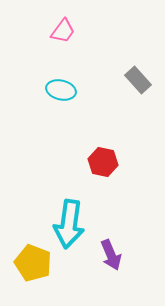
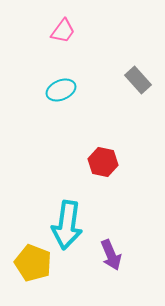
cyan ellipse: rotated 36 degrees counterclockwise
cyan arrow: moved 2 px left, 1 px down
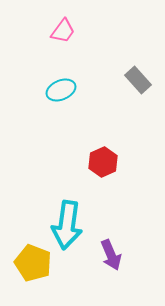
red hexagon: rotated 24 degrees clockwise
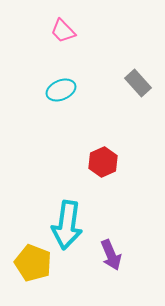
pink trapezoid: rotated 100 degrees clockwise
gray rectangle: moved 3 px down
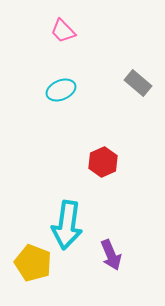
gray rectangle: rotated 8 degrees counterclockwise
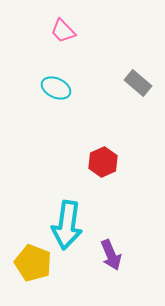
cyan ellipse: moved 5 px left, 2 px up; rotated 48 degrees clockwise
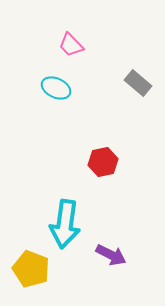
pink trapezoid: moved 8 px right, 14 px down
red hexagon: rotated 12 degrees clockwise
cyan arrow: moved 2 px left, 1 px up
purple arrow: rotated 40 degrees counterclockwise
yellow pentagon: moved 2 px left, 6 px down
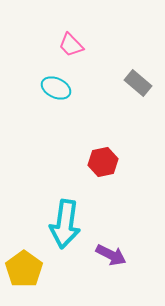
yellow pentagon: moved 7 px left; rotated 15 degrees clockwise
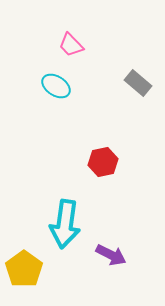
cyan ellipse: moved 2 px up; rotated 8 degrees clockwise
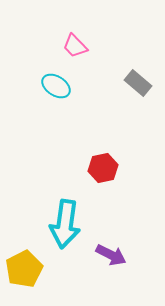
pink trapezoid: moved 4 px right, 1 px down
red hexagon: moved 6 px down
yellow pentagon: rotated 9 degrees clockwise
